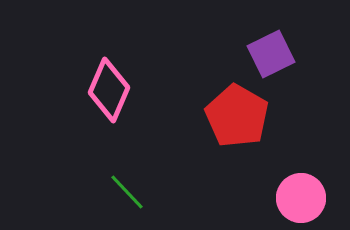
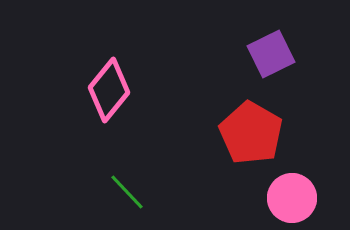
pink diamond: rotated 16 degrees clockwise
red pentagon: moved 14 px right, 17 px down
pink circle: moved 9 px left
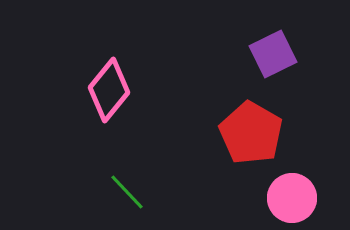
purple square: moved 2 px right
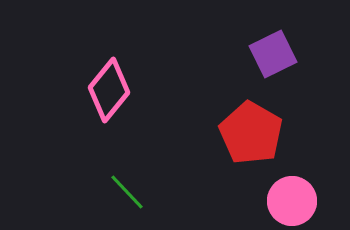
pink circle: moved 3 px down
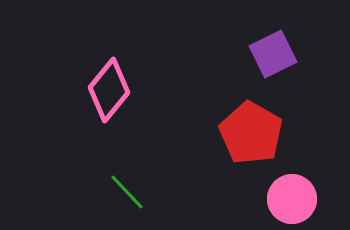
pink circle: moved 2 px up
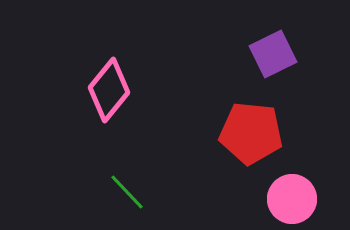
red pentagon: rotated 24 degrees counterclockwise
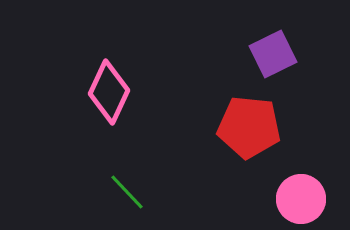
pink diamond: moved 2 px down; rotated 14 degrees counterclockwise
red pentagon: moved 2 px left, 6 px up
pink circle: moved 9 px right
